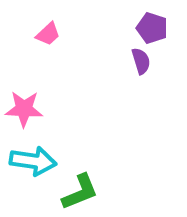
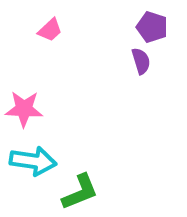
purple pentagon: moved 1 px up
pink trapezoid: moved 2 px right, 4 px up
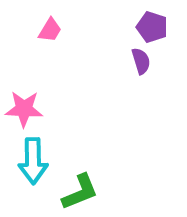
pink trapezoid: rotated 16 degrees counterclockwise
cyan arrow: rotated 81 degrees clockwise
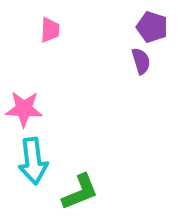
pink trapezoid: rotated 28 degrees counterclockwise
cyan arrow: rotated 6 degrees counterclockwise
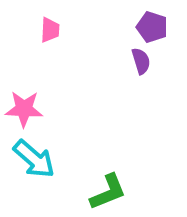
cyan arrow: moved 1 px right, 2 px up; rotated 42 degrees counterclockwise
green L-shape: moved 28 px right
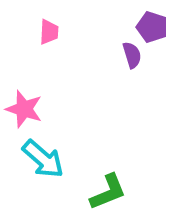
pink trapezoid: moved 1 px left, 2 px down
purple semicircle: moved 9 px left, 6 px up
pink star: rotated 15 degrees clockwise
cyan arrow: moved 9 px right
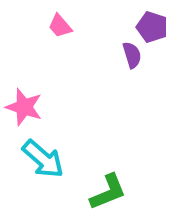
pink trapezoid: moved 11 px right, 6 px up; rotated 136 degrees clockwise
pink star: moved 2 px up
